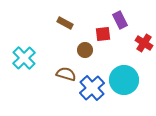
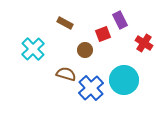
red square: rotated 14 degrees counterclockwise
cyan cross: moved 9 px right, 9 px up
blue cross: moved 1 px left
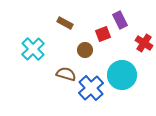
cyan circle: moved 2 px left, 5 px up
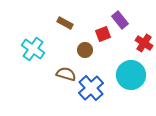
purple rectangle: rotated 12 degrees counterclockwise
cyan cross: rotated 10 degrees counterclockwise
cyan circle: moved 9 px right
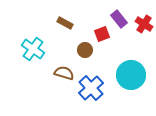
purple rectangle: moved 1 px left, 1 px up
red square: moved 1 px left
red cross: moved 19 px up
brown semicircle: moved 2 px left, 1 px up
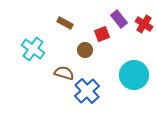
cyan circle: moved 3 px right
blue cross: moved 4 px left, 3 px down
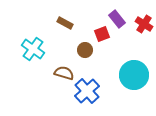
purple rectangle: moved 2 px left
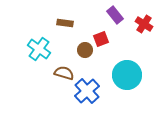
purple rectangle: moved 2 px left, 4 px up
brown rectangle: rotated 21 degrees counterclockwise
red square: moved 1 px left, 5 px down
cyan cross: moved 6 px right
cyan circle: moved 7 px left
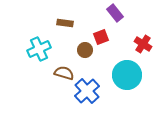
purple rectangle: moved 2 px up
red cross: moved 1 px left, 20 px down
red square: moved 2 px up
cyan cross: rotated 30 degrees clockwise
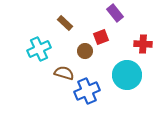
brown rectangle: rotated 35 degrees clockwise
red cross: rotated 30 degrees counterclockwise
brown circle: moved 1 px down
blue cross: rotated 20 degrees clockwise
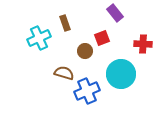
brown rectangle: rotated 28 degrees clockwise
red square: moved 1 px right, 1 px down
cyan cross: moved 11 px up
cyan circle: moved 6 px left, 1 px up
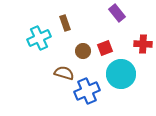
purple rectangle: moved 2 px right
red square: moved 3 px right, 10 px down
brown circle: moved 2 px left
